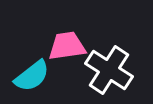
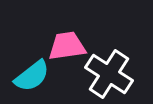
white cross: moved 4 px down
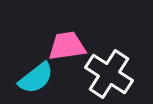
cyan semicircle: moved 4 px right, 2 px down
